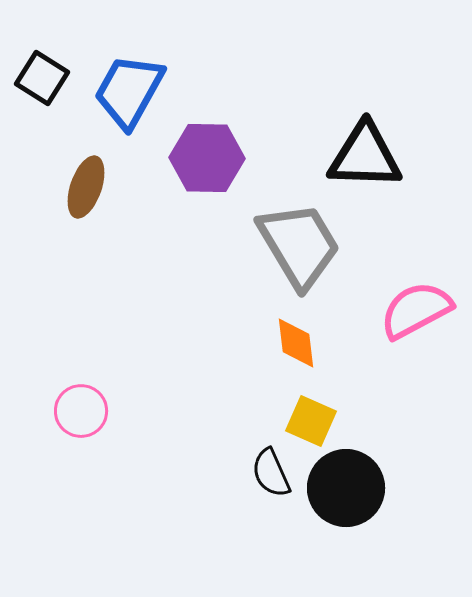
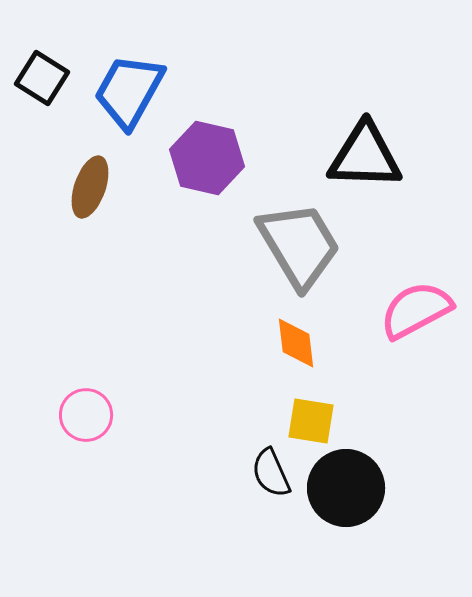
purple hexagon: rotated 12 degrees clockwise
brown ellipse: moved 4 px right
pink circle: moved 5 px right, 4 px down
yellow square: rotated 15 degrees counterclockwise
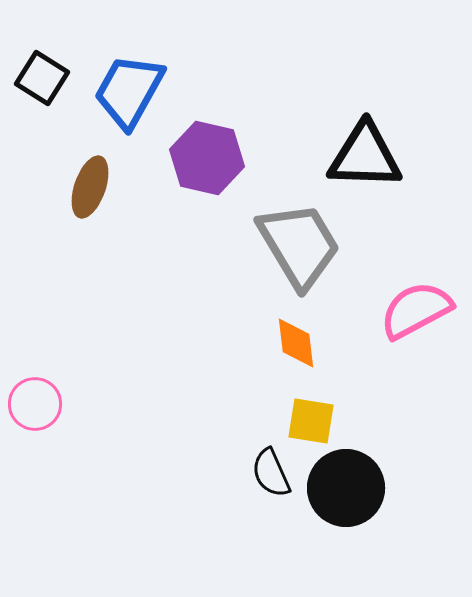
pink circle: moved 51 px left, 11 px up
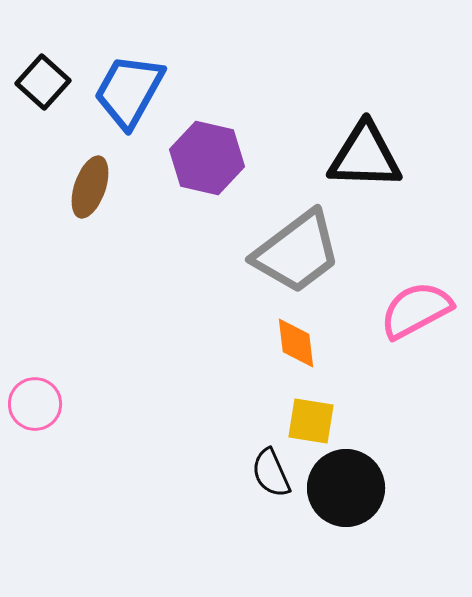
black square: moved 1 px right, 4 px down; rotated 10 degrees clockwise
gray trapezoid: moved 2 px left, 7 px down; rotated 84 degrees clockwise
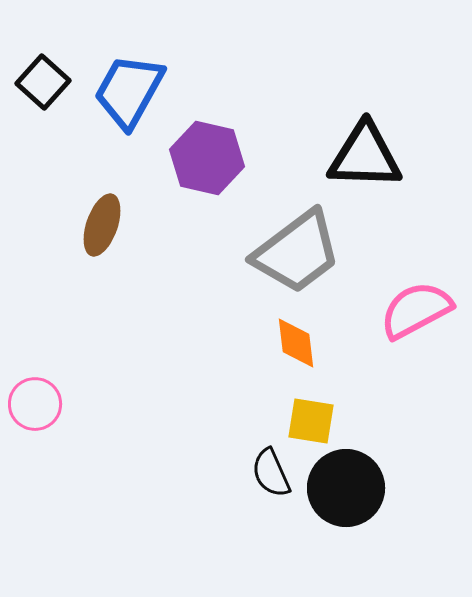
brown ellipse: moved 12 px right, 38 px down
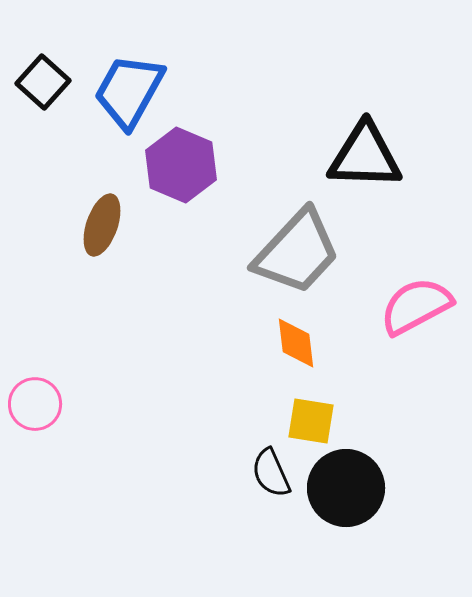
purple hexagon: moved 26 px left, 7 px down; rotated 10 degrees clockwise
gray trapezoid: rotated 10 degrees counterclockwise
pink semicircle: moved 4 px up
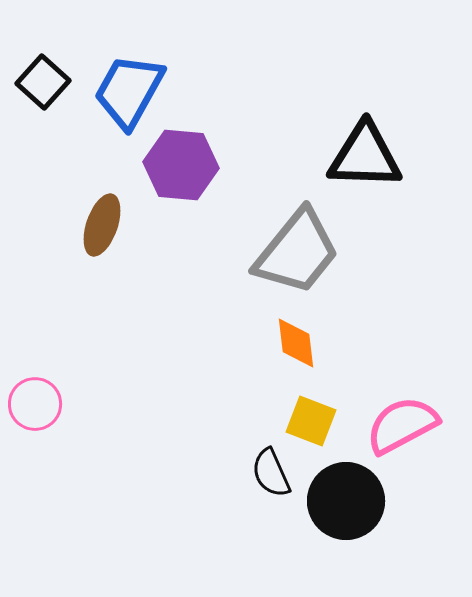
purple hexagon: rotated 18 degrees counterclockwise
gray trapezoid: rotated 4 degrees counterclockwise
pink semicircle: moved 14 px left, 119 px down
yellow square: rotated 12 degrees clockwise
black circle: moved 13 px down
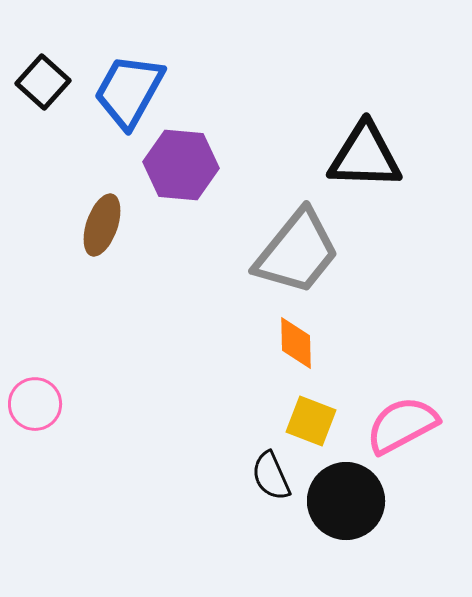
orange diamond: rotated 6 degrees clockwise
black semicircle: moved 3 px down
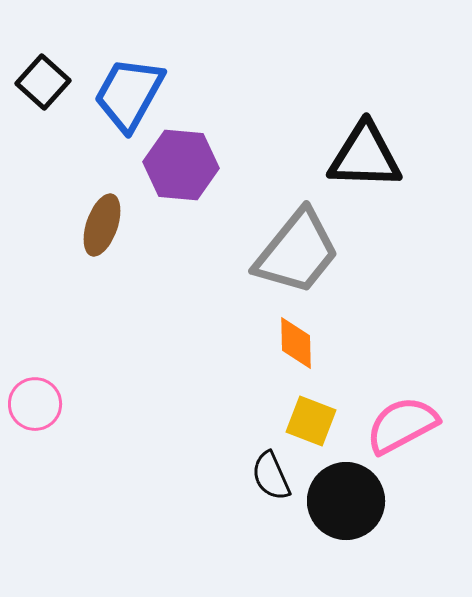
blue trapezoid: moved 3 px down
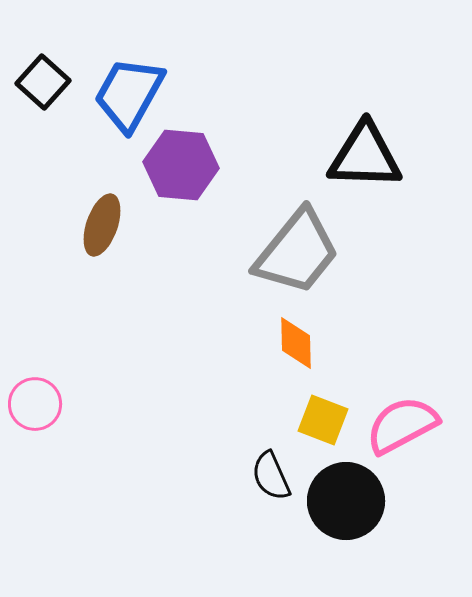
yellow square: moved 12 px right, 1 px up
